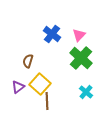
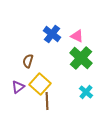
pink triangle: moved 2 px left, 1 px down; rotated 48 degrees counterclockwise
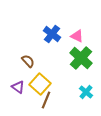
brown semicircle: rotated 120 degrees clockwise
purple triangle: rotated 48 degrees counterclockwise
brown line: moved 1 px left, 1 px up; rotated 24 degrees clockwise
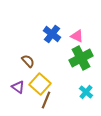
green cross: rotated 20 degrees clockwise
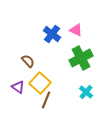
pink triangle: moved 1 px left, 6 px up
yellow square: moved 1 px up
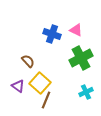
blue cross: rotated 18 degrees counterclockwise
purple triangle: moved 1 px up
cyan cross: rotated 24 degrees clockwise
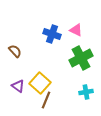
brown semicircle: moved 13 px left, 10 px up
cyan cross: rotated 16 degrees clockwise
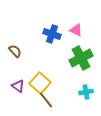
brown line: rotated 60 degrees counterclockwise
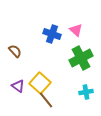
pink triangle: rotated 16 degrees clockwise
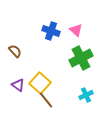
blue cross: moved 1 px left, 3 px up
purple triangle: moved 1 px up
cyan cross: moved 3 px down; rotated 16 degrees counterclockwise
